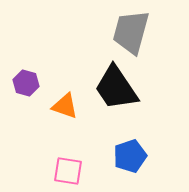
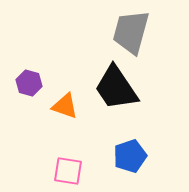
purple hexagon: moved 3 px right
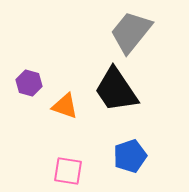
gray trapezoid: rotated 24 degrees clockwise
black trapezoid: moved 2 px down
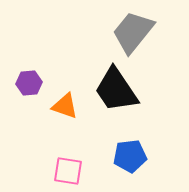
gray trapezoid: moved 2 px right
purple hexagon: rotated 20 degrees counterclockwise
blue pentagon: rotated 12 degrees clockwise
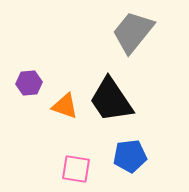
black trapezoid: moved 5 px left, 10 px down
pink square: moved 8 px right, 2 px up
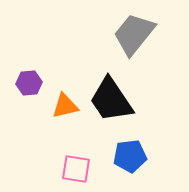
gray trapezoid: moved 1 px right, 2 px down
orange triangle: rotated 32 degrees counterclockwise
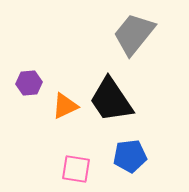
orange triangle: rotated 12 degrees counterclockwise
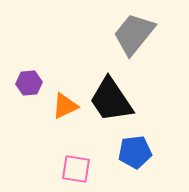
blue pentagon: moved 5 px right, 4 px up
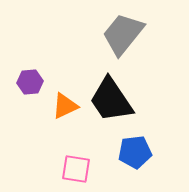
gray trapezoid: moved 11 px left
purple hexagon: moved 1 px right, 1 px up
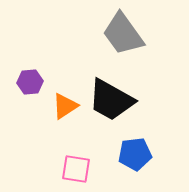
gray trapezoid: rotated 75 degrees counterclockwise
black trapezoid: rotated 27 degrees counterclockwise
orange triangle: rotated 8 degrees counterclockwise
blue pentagon: moved 2 px down
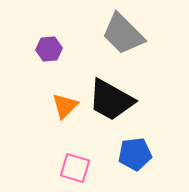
gray trapezoid: rotated 9 degrees counterclockwise
purple hexagon: moved 19 px right, 33 px up
orange triangle: rotated 12 degrees counterclockwise
pink square: moved 1 px left, 1 px up; rotated 8 degrees clockwise
